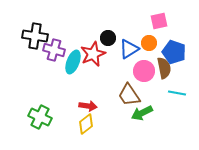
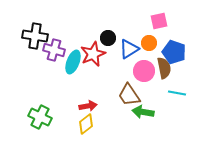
red arrow: rotated 18 degrees counterclockwise
green arrow: moved 1 px right, 1 px up; rotated 35 degrees clockwise
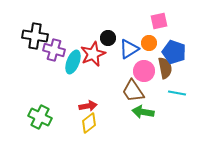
brown semicircle: moved 1 px right
brown trapezoid: moved 4 px right, 4 px up
yellow diamond: moved 3 px right, 1 px up
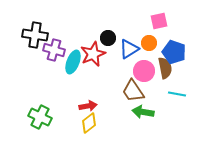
black cross: moved 1 px up
cyan line: moved 1 px down
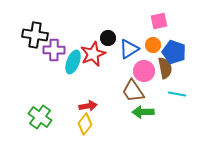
orange circle: moved 4 px right, 2 px down
purple cross: rotated 15 degrees counterclockwise
green arrow: rotated 10 degrees counterclockwise
green cross: rotated 10 degrees clockwise
yellow diamond: moved 4 px left, 1 px down; rotated 15 degrees counterclockwise
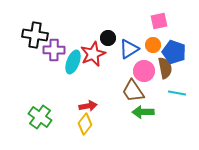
cyan line: moved 1 px up
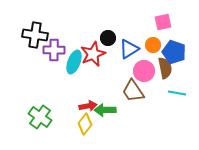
pink square: moved 4 px right, 1 px down
cyan ellipse: moved 1 px right
green arrow: moved 38 px left, 2 px up
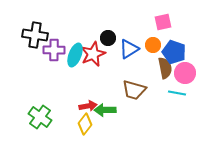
cyan ellipse: moved 1 px right, 7 px up
pink circle: moved 41 px right, 2 px down
brown trapezoid: moved 1 px right, 1 px up; rotated 40 degrees counterclockwise
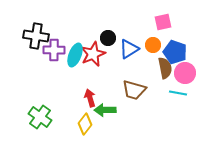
black cross: moved 1 px right, 1 px down
blue pentagon: moved 1 px right
cyan line: moved 1 px right
red arrow: moved 2 px right, 8 px up; rotated 96 degrees counterclockwise
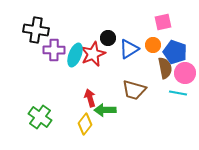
black cross: moved 6 px up
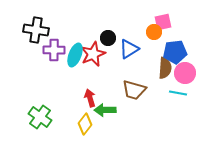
orange circle: moved 1 px right, 13 px up
blue pentagon: rotated 25 degrees counterclockwise
brown semicircle: rotated 15 degrees clockwise
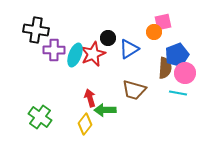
blue pentagon: moved 2 px right, 3 px down; rotated 15 degrees counterclockwise
